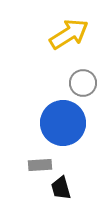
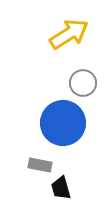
gray rectangle: rotated 15 degrees clockwise
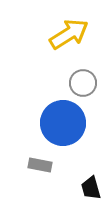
black trapezoid: moved 30 px right
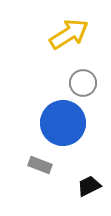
gray rectangle: rotated 10 degrees clockwise
black trapezoid: moved 2 px left, 2 px up; rotated 80 degrees clockwise
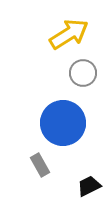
gray circle: moved 10 px up
gray rectangle: rotated 40 degrees clockwise
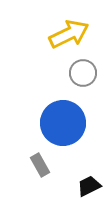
yellow arrow: rotated 6 degrees clockwise
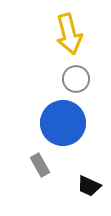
yellow arrow: rotated 102 degrees clockwise
gray circle: moved 7 px left, 6 px down
black trapezoid: rotated 130 degrees counterclockwise
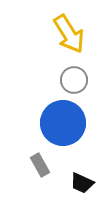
yellow arrow: rotated 18 degrees counterclockwise
gray circle: moved 2 px left, 1 px down
black trapezoid: moved 7 px left, 3 px up
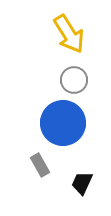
black trapezoid: rotated 90 degrees clockwise
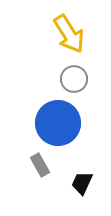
gray circle: moved 1 px up
blue circle: moved 5 px left
